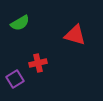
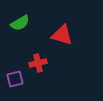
red triangle: moved 13 px left
purple square: rotated 18 degrees clockwise
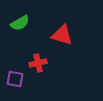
purple square: rotated 24 degrees clockwise
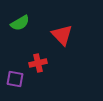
red triangle: rotated 30 degrees clockwise
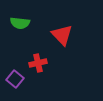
green semicircle: rotated 36 degrees clockwise
purple square: rotated 30 degrees clockwise
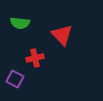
red cross: moved 3 px left, 5 px up
purple square: rotated 12 degrees counterclockwise
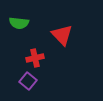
green semicircle: moved 1 px left
purple square: moved 13 px right, 2 px down; rotated 12 degrees clockwise
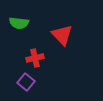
purple square: moved 2 px left, 1 px down
